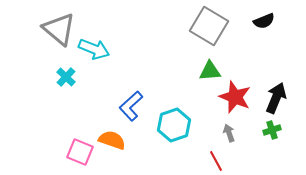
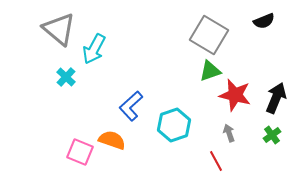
gray square: moved 9 px down
cyan arrow: rotated 96 degrees clockwise
green triangle: rotated 15 degrees counterclockwise
red star: moved 2 px up; rotated 8 degrees counterclockwise
green cross: moved 5 px down; rotated 18 degrees counterclockwise
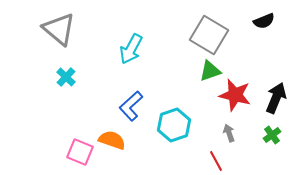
cyan arrow: moved 37 px right
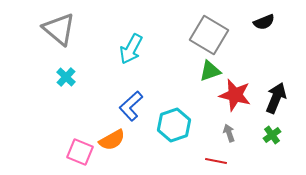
black semicircle: moved 1 px down
orange semicircle: rotated 132 degrees clockwise
red line: rotated 50 degrees counterclockwise
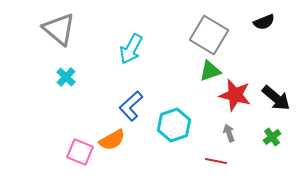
black arrow: rotated 108 degrees clockwise
green cross: moved 2 px down
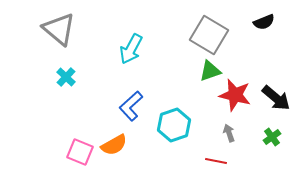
orange semicircle: moved 2 px right, 5 px down
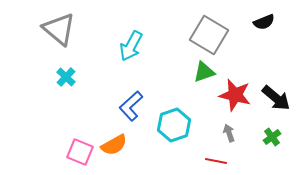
cyan arrow: moved 3 px up
green triangle: moved 6 px left, 1 px down
